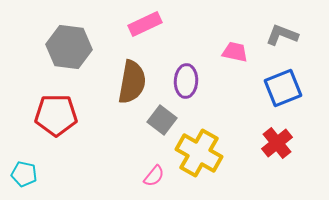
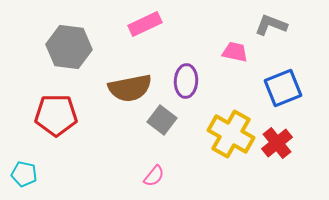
gray L-shape: moved 11 px left, 10 px up
brown semicircle: moved 2 px left, 6 px down; rotated 69 degrees clockwise
yellow cross: moved 32 px right, 19 px up
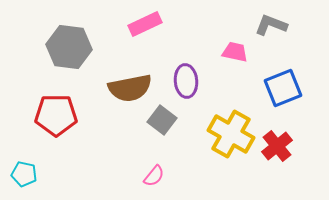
purple ellipse: rotated 8 degrees counterclockwise
red cross: moved 3 px down
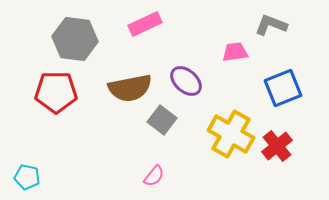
gray hexagon: moved 6 px right, 8 px up
pink trapezoid: rotated 20 degrees counterclockwise
purple ellipse: rotated 44 degrees counterclockwise
red pentagon: moved 23 px up
cyan pentagon: moved 3 px right, 3 px down
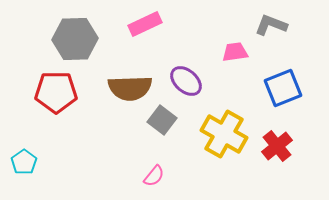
gray hexagon: rotated 9 degrees counterclockwise
brown semicircle: rotated 9 degrees clockwise
yellow cross: moved 7 px left
cyan pentagon: moved 3 px left, 15 px up; rotated 25 degrees clockwise
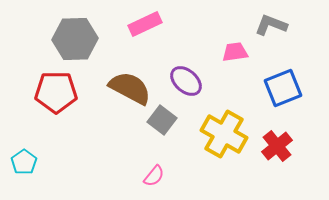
brown semicircle: rotated 150 degrees counterclockwise
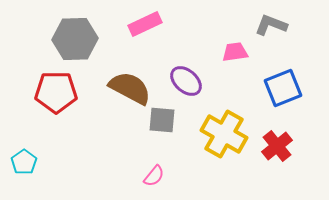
gray square: rotated 32 degrees counterclockwise
